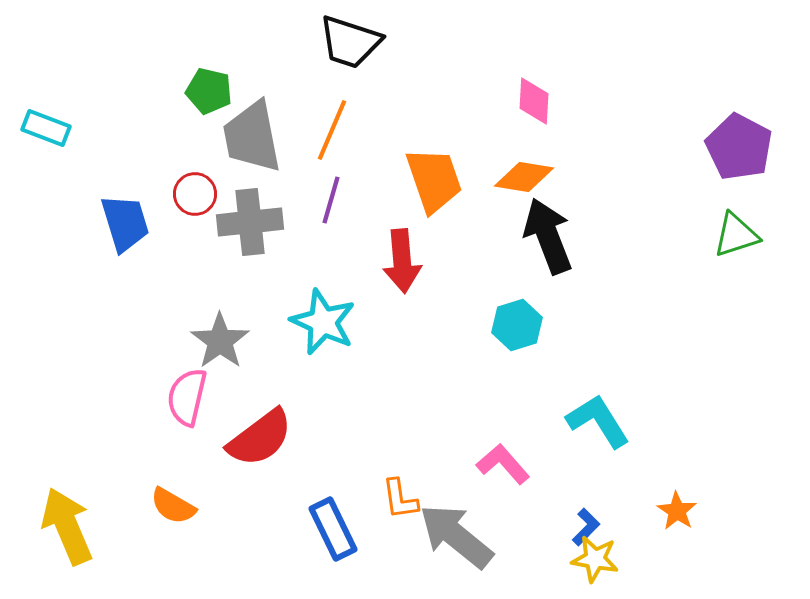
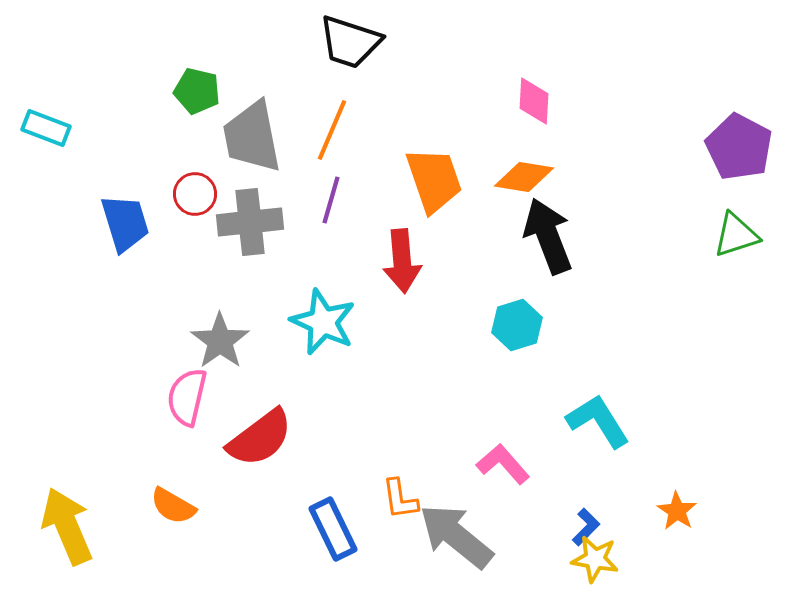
green pentagon: moved 12 px left
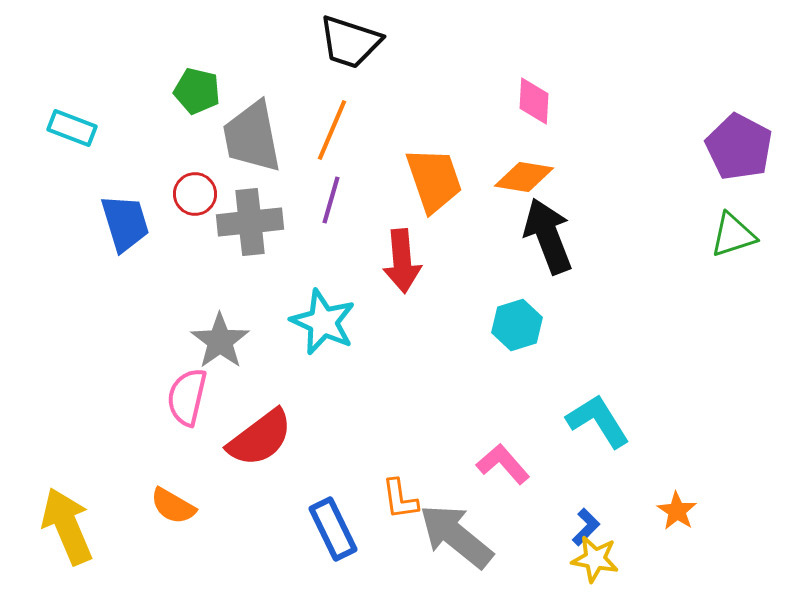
cyan rectangle: moved 26 px right
green triangle: moved 3 px left
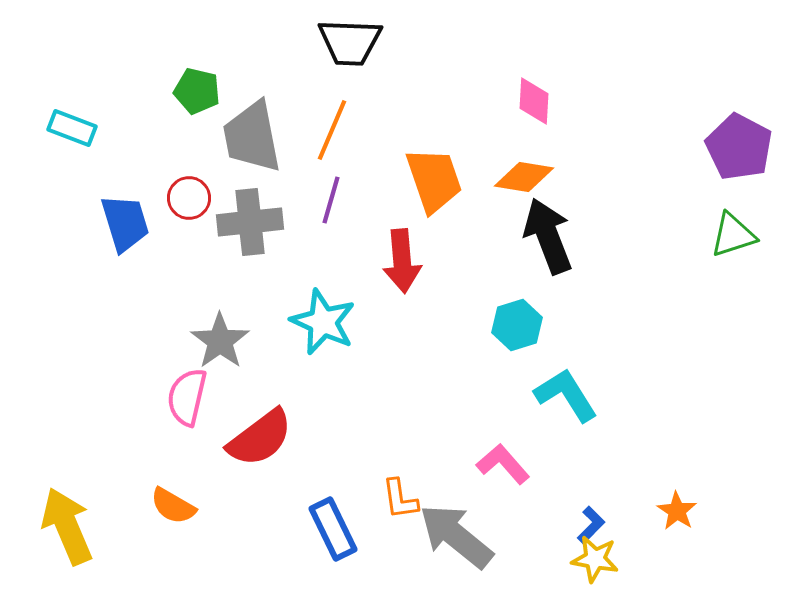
black trapezoid: rotated 16 degrees counterclockwise
red circle: moved 6 px left, 4 px down
cyan L-shape: moved 32 px left, 26 px up
blue L-shape: moved 5 px right, 2 px up
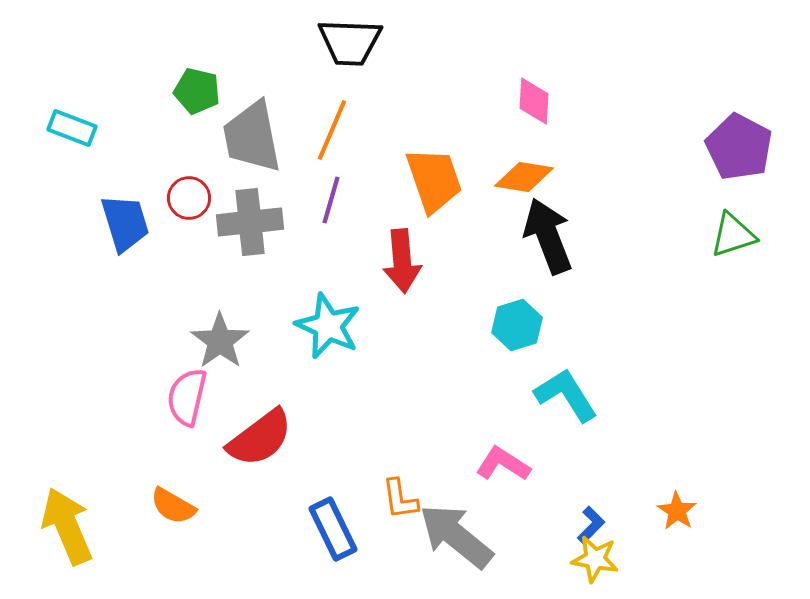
cyan star: moved 5 px right, 4 px down
pink L-shape: rotated 16 degrees counterclockwise
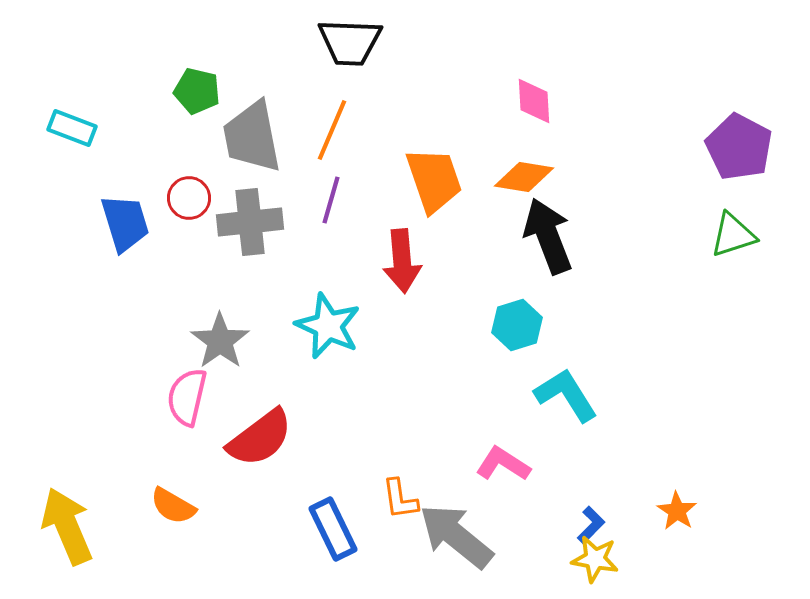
pink diamond: rotated 6 degrees counterclockwise
